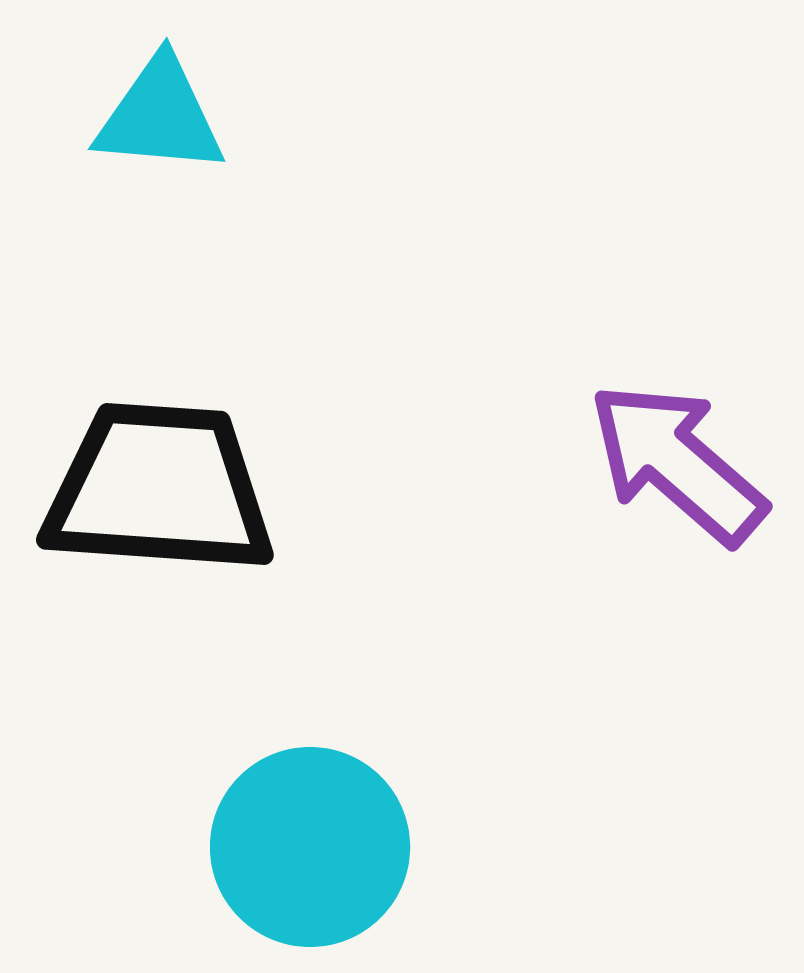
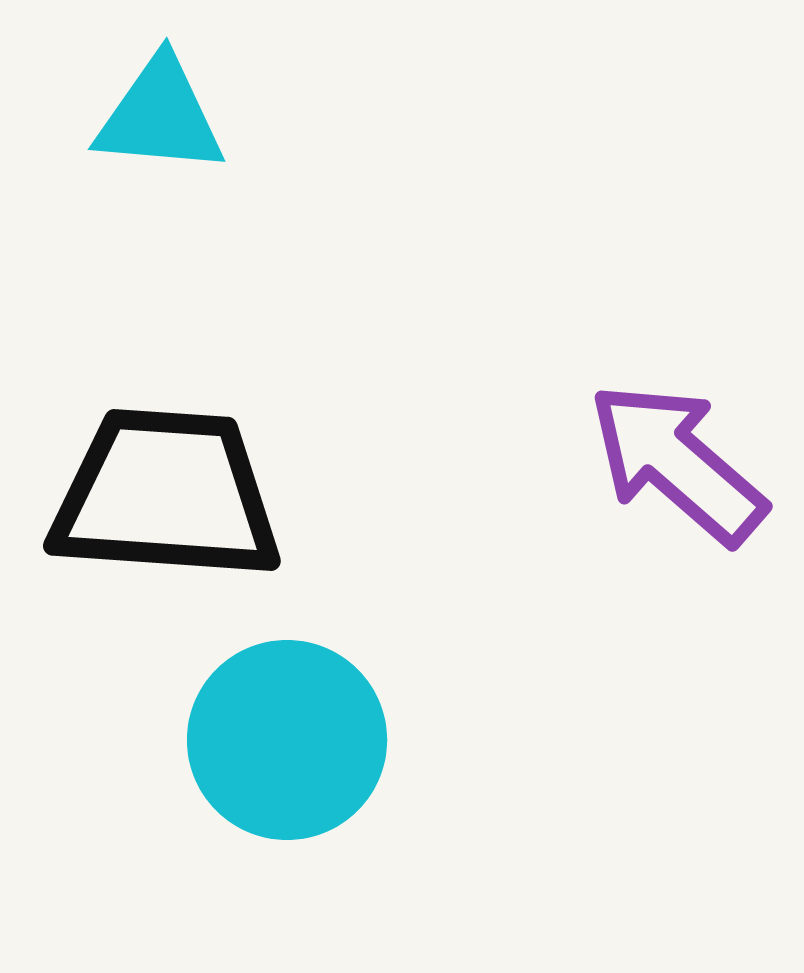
black trapezoid: moved 7 px right, 6 px down
cyan circle: moved 23 px left, 107 px up
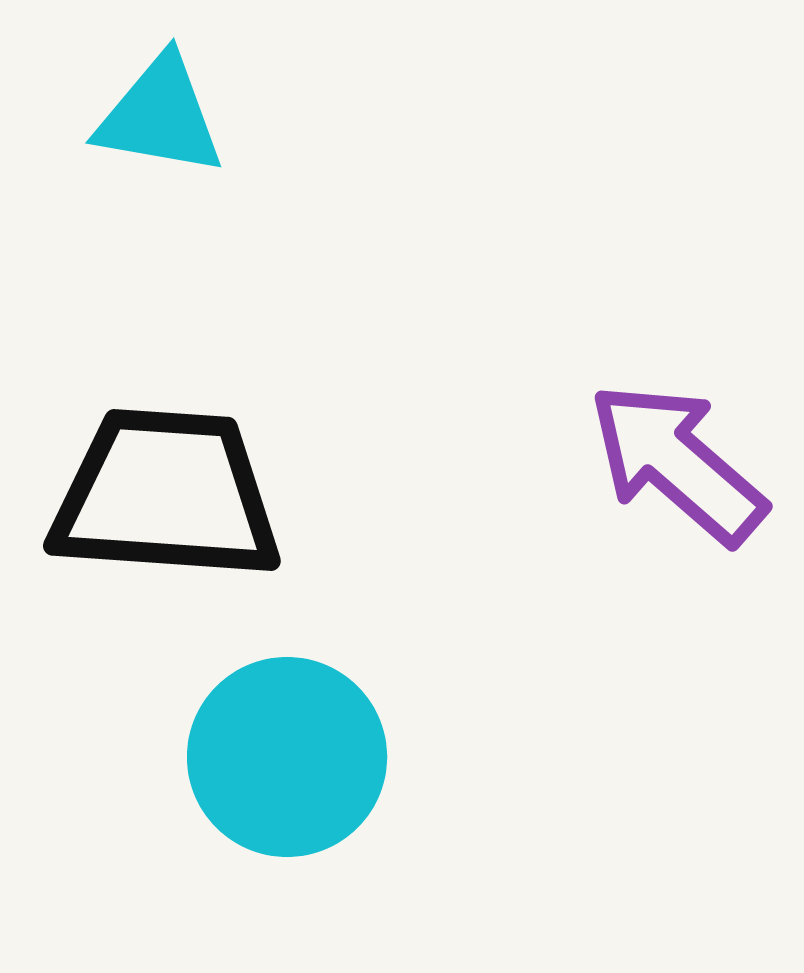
cyan triangle: rotated 5 degrees clockwise
cyan circle: moved 17 px down
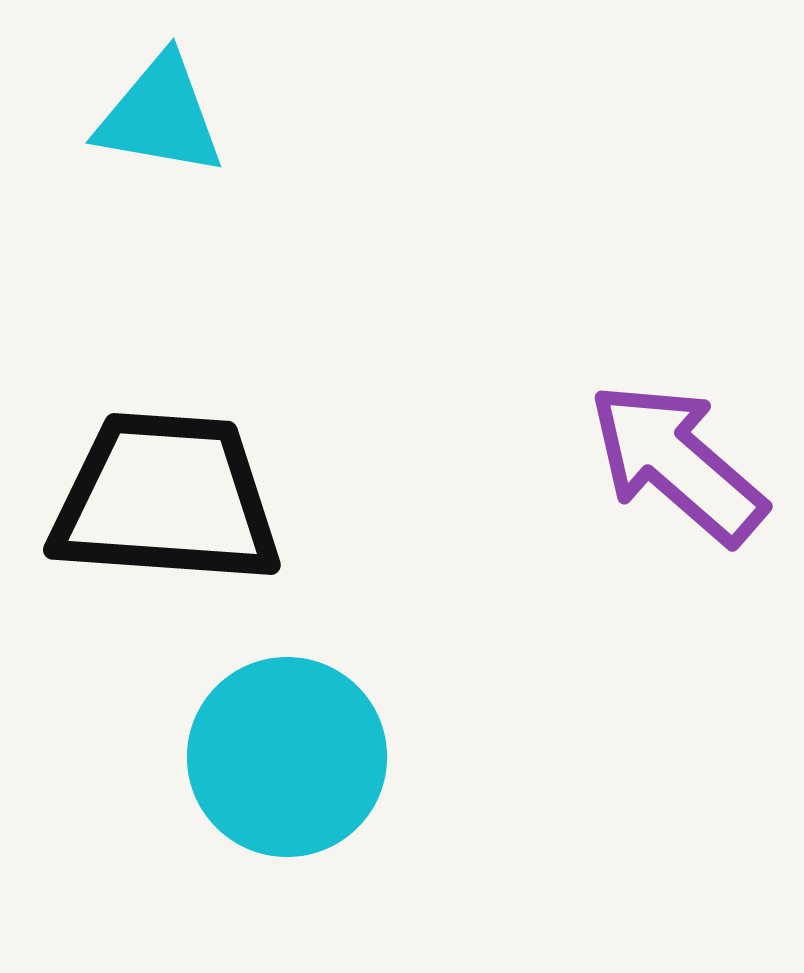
black trapezoid: moved 4 px down
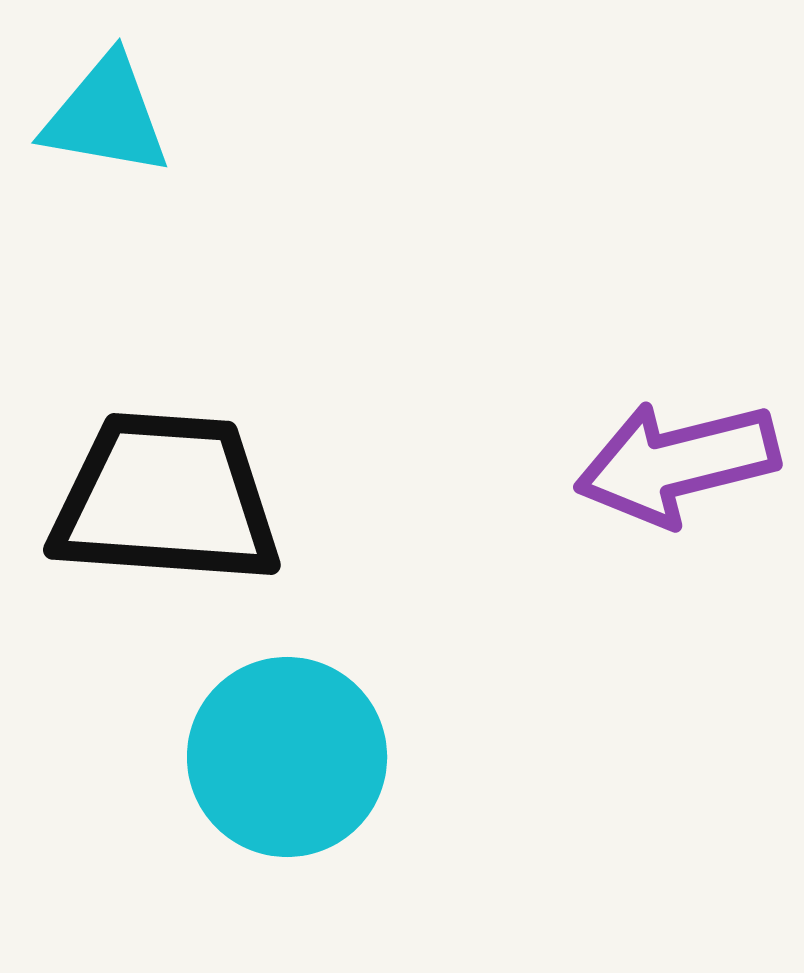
cyan triangle: moved 54 px left
purple arrow: rotated 55 degrees counterclockwise
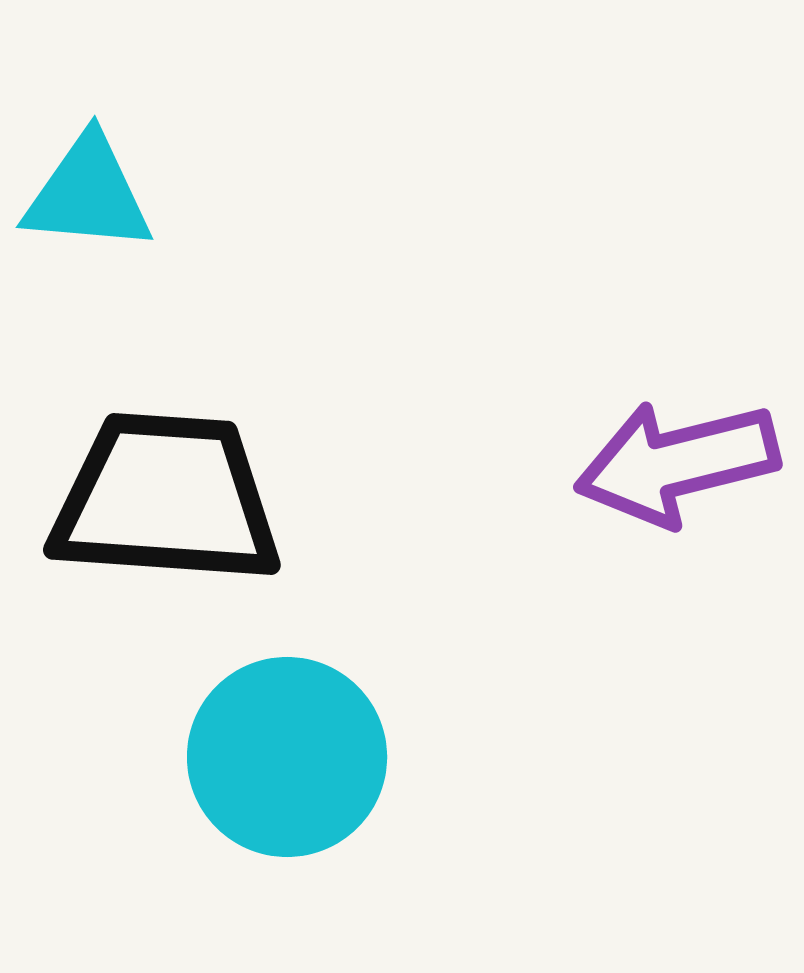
cyan triangle: moved 18 px left, 78 px down; rotated 5 degrees counterclockwise
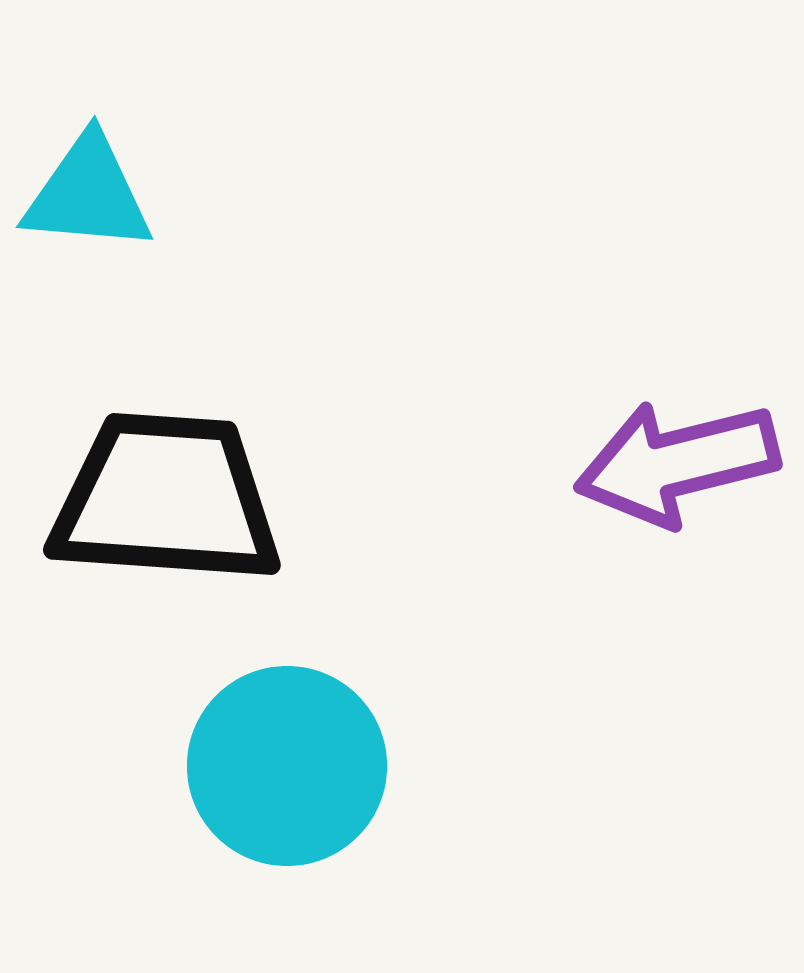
cyan circle: moved 9 px down
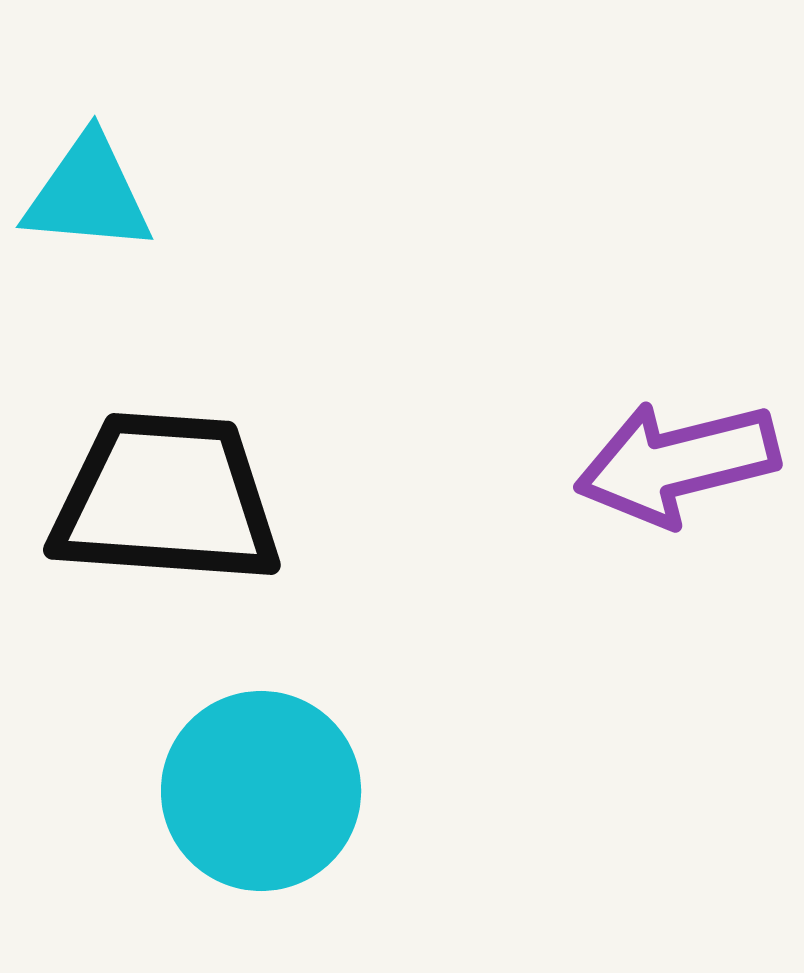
cyan circle: moved 26 px left, 25 px down
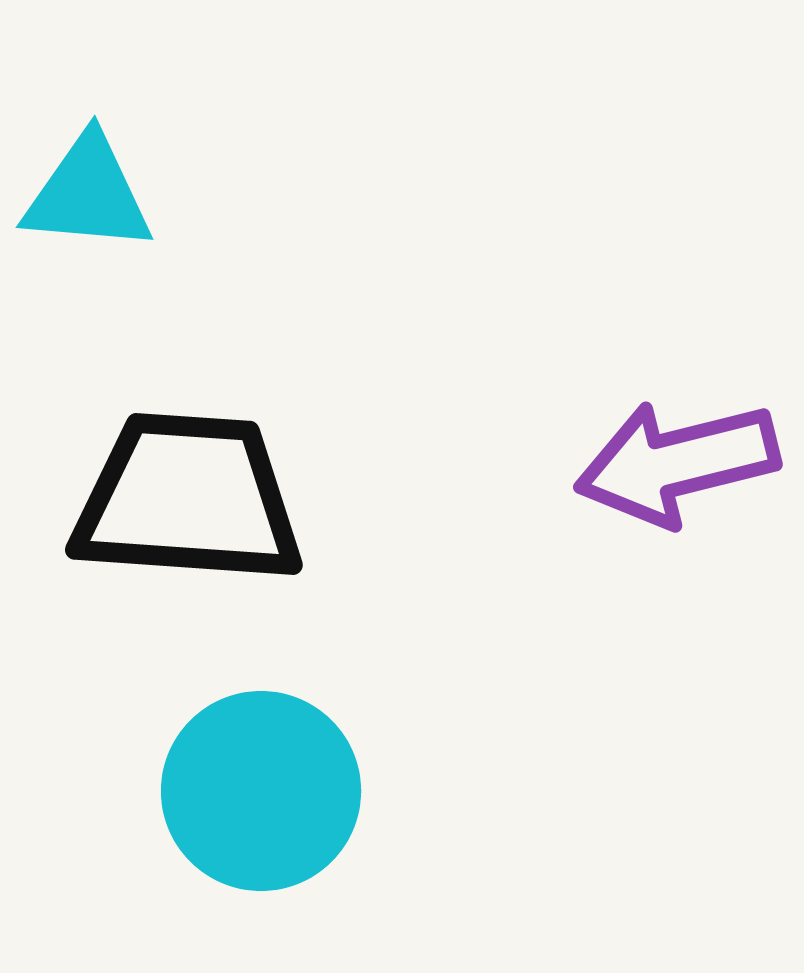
black trapezoid: moved 22 px right
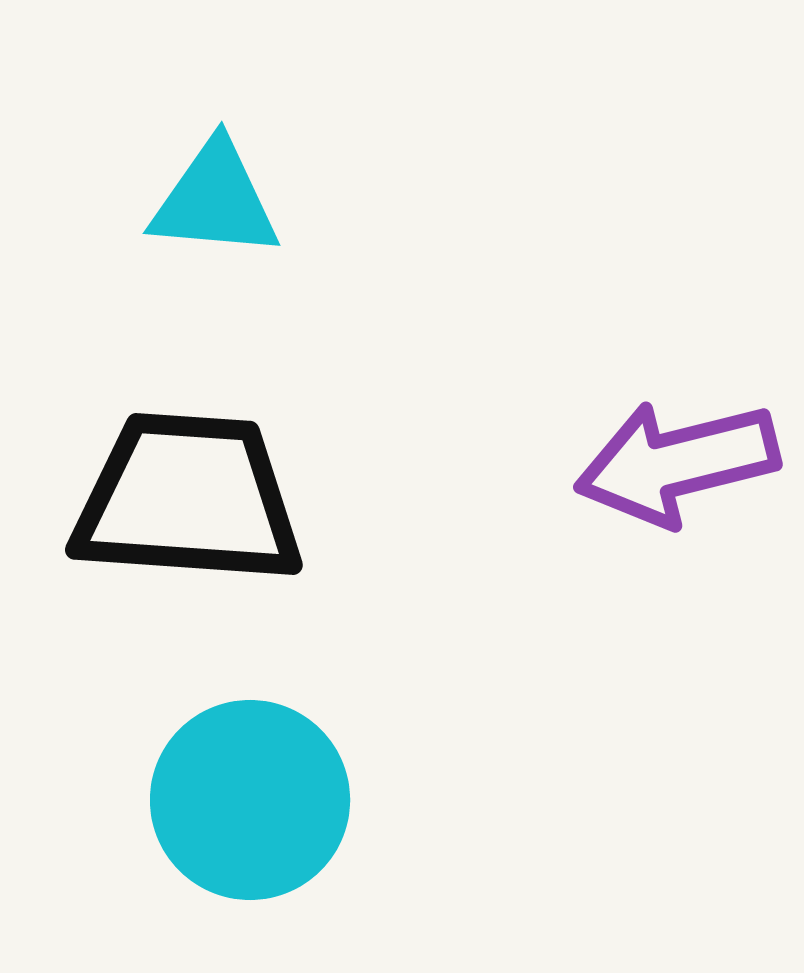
cyan triangle: moved 127 px right, 6 px down
cyan circle: moved 11 px left, 9 px down
